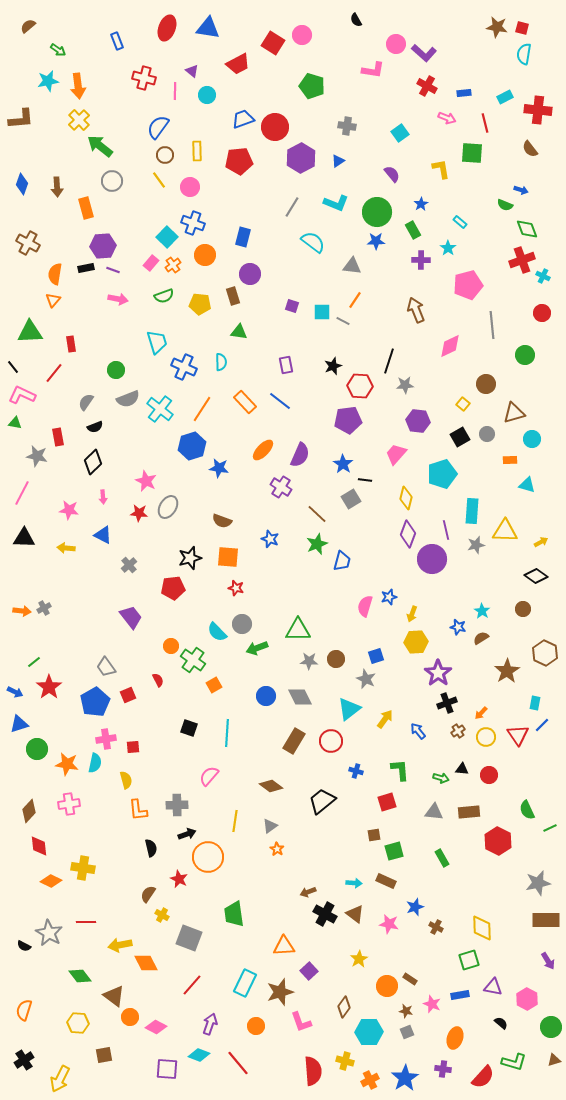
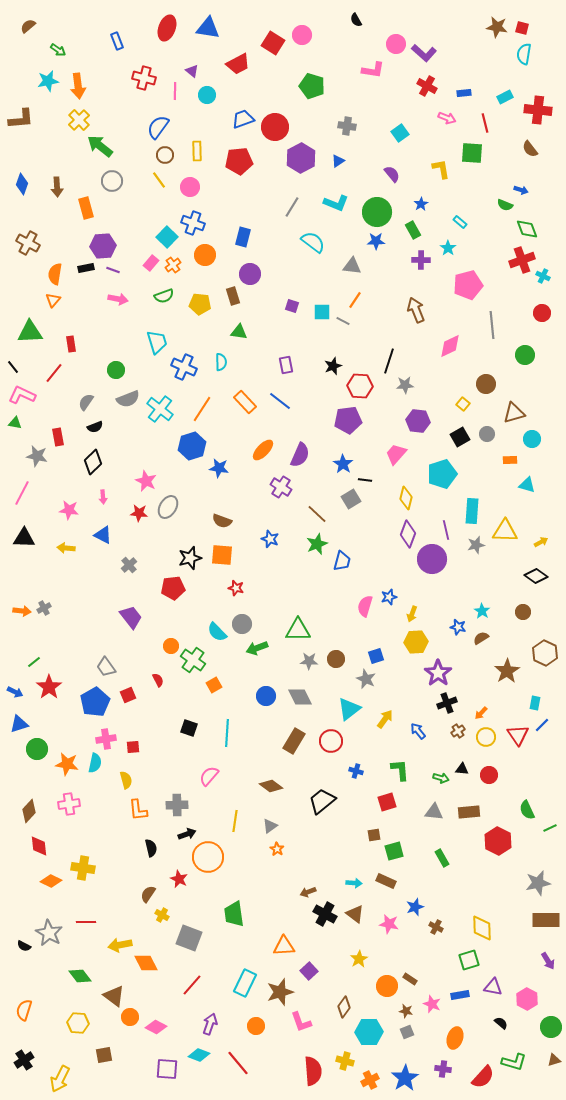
orange square at (228, 557): moved 6 px left, 2 px up
brown circle at (523, 609): moved 3 px down
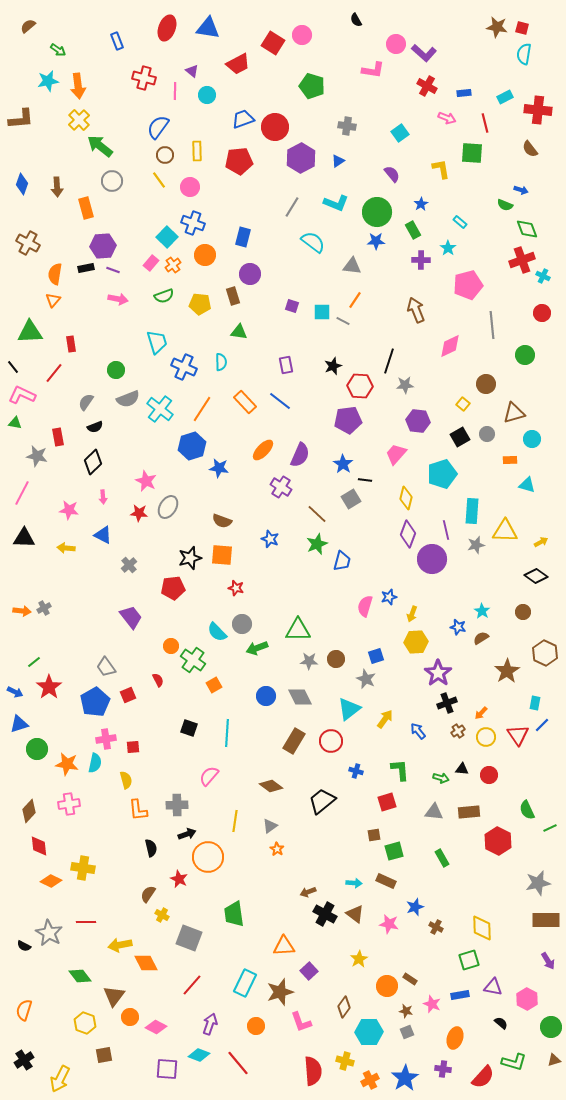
brown triangle at (114, 996): rotated 30 degrees clockwise
yellow hexagon at (78, 1023): moved 7 px right; rotated 15 degrees clockwise
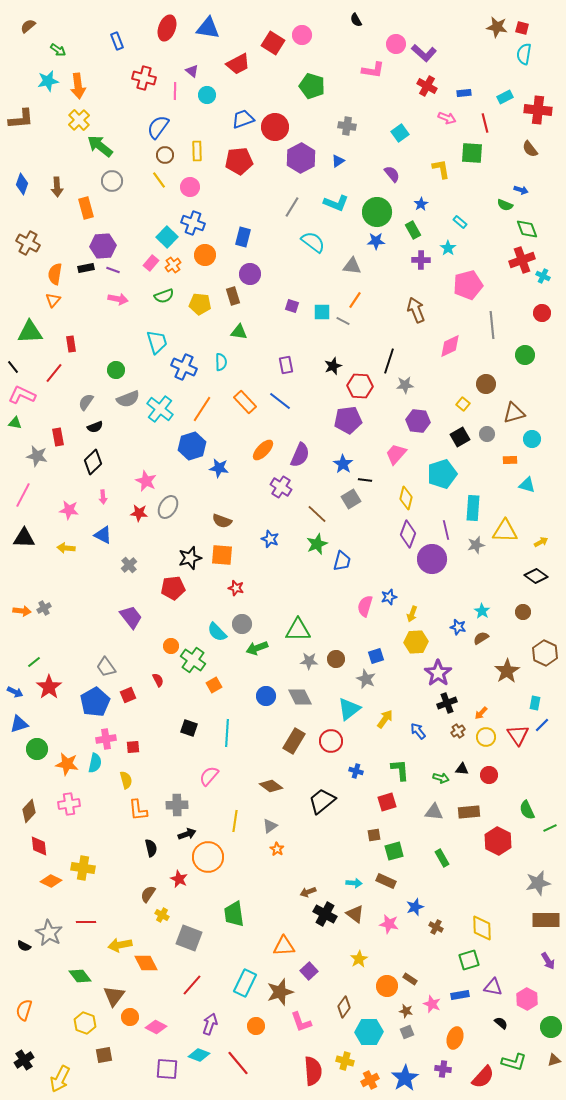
pink line at (22, 493): moved 1 px right, 2 px down
cyan rectangle at (472, 511): moved 1 px right, 3 px up
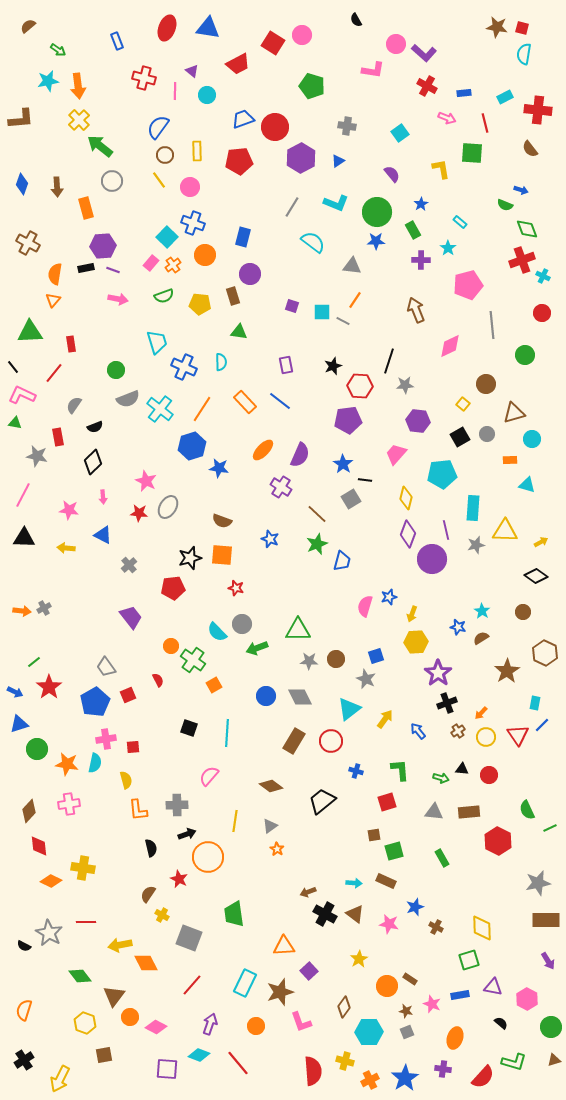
gray semicircle at (86, 402): moved 12 px left, 3 px down
cyan pentagon at (442, 474): rotated 12 degrees clockwise
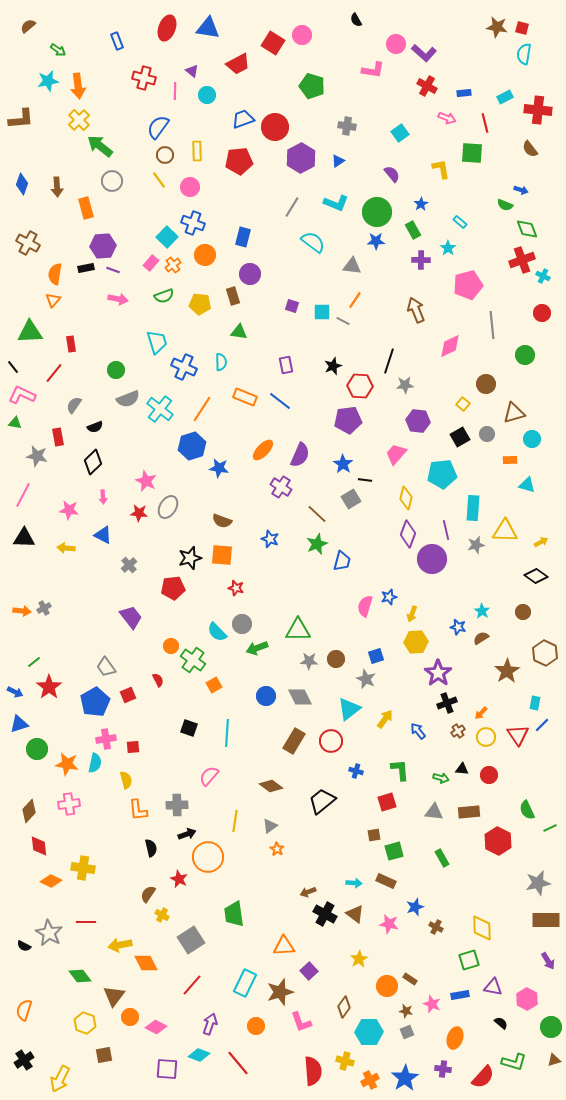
orange rectangle at (245, 402): moved 5 px up; rotated 25 degrees counterclockwise
gray square at (189, 938): moved 2 px right, 2 px down; rotated 36 degrees clockwise
